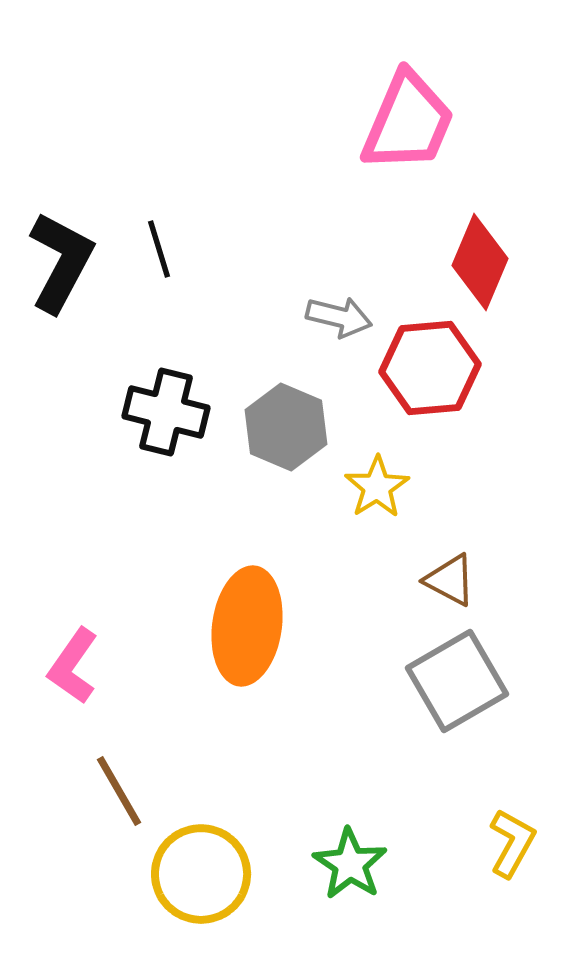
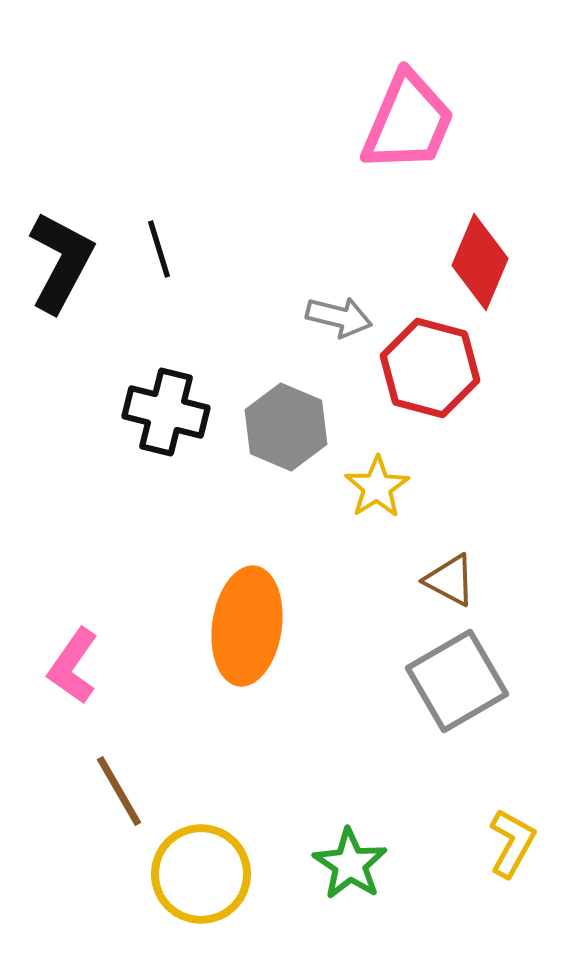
red hexagon: rotated 20 degrees clockwise
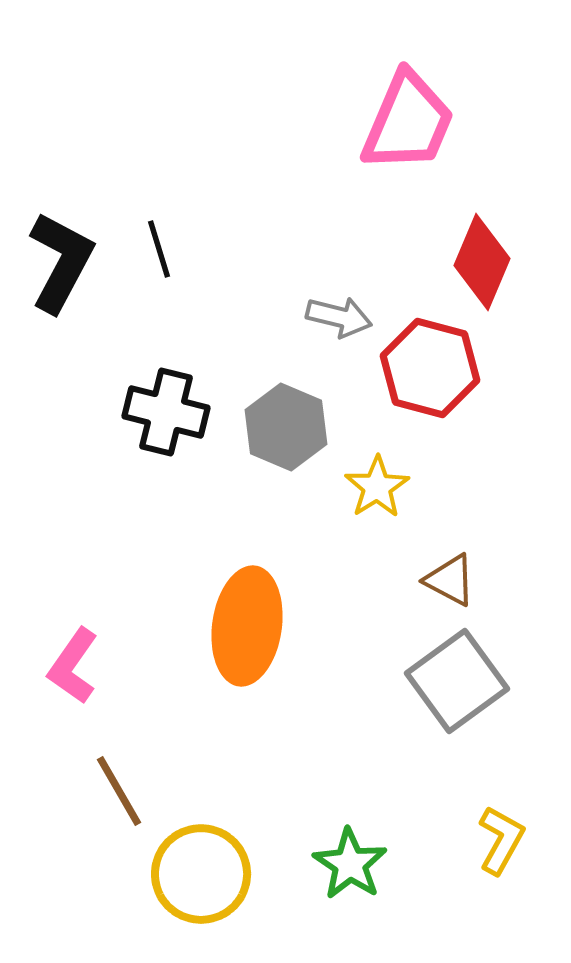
red diamond: moved 2 px right
gray square: rotated 6 degrees counterclockwise
yellow L-shape: moved 11 px left, 3 px up
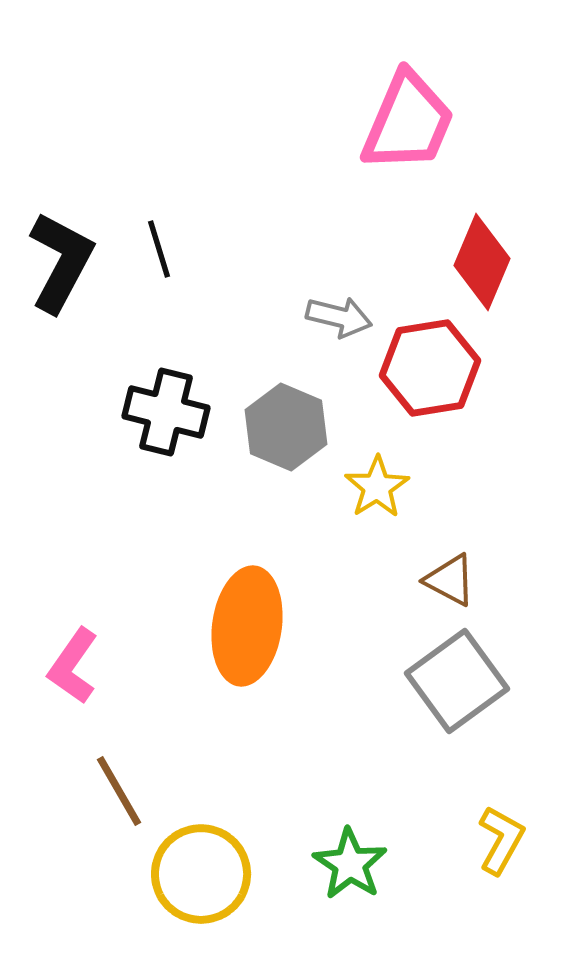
red hexagon: rotated 24 degrees counterclockwise
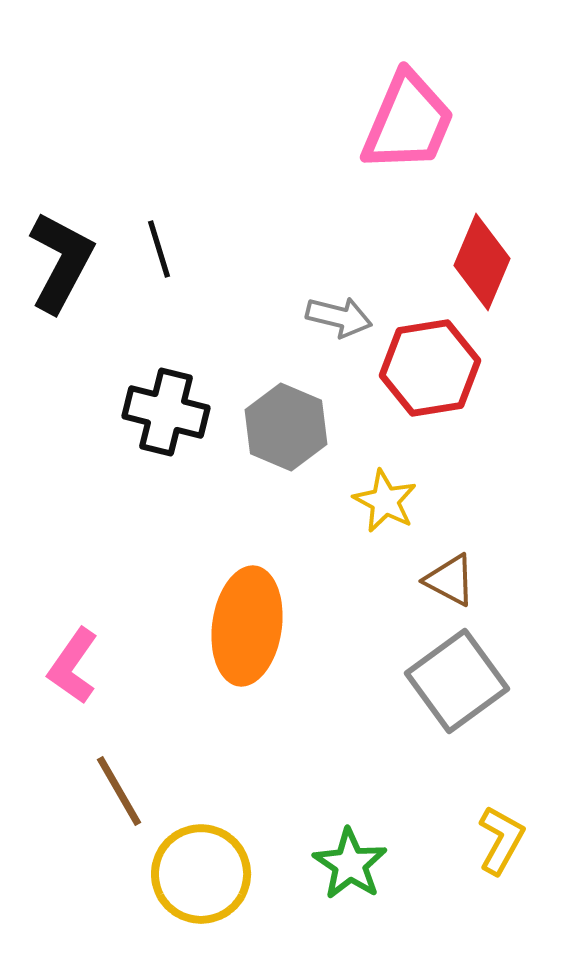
yellow star: moved 8 px right, 14 px down; rotated 12 degrees counterclockwise
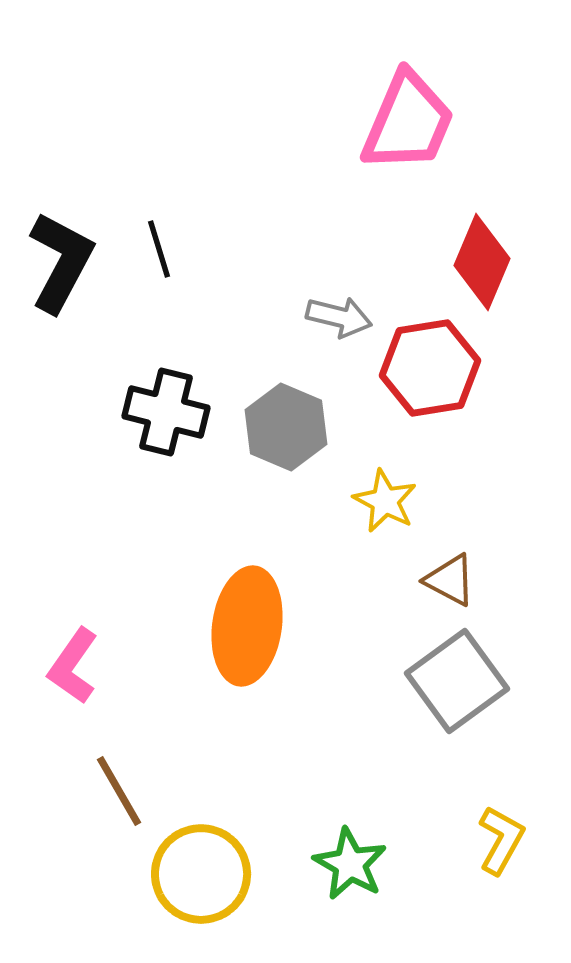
green star: rotated 4 degrees counterclockwise
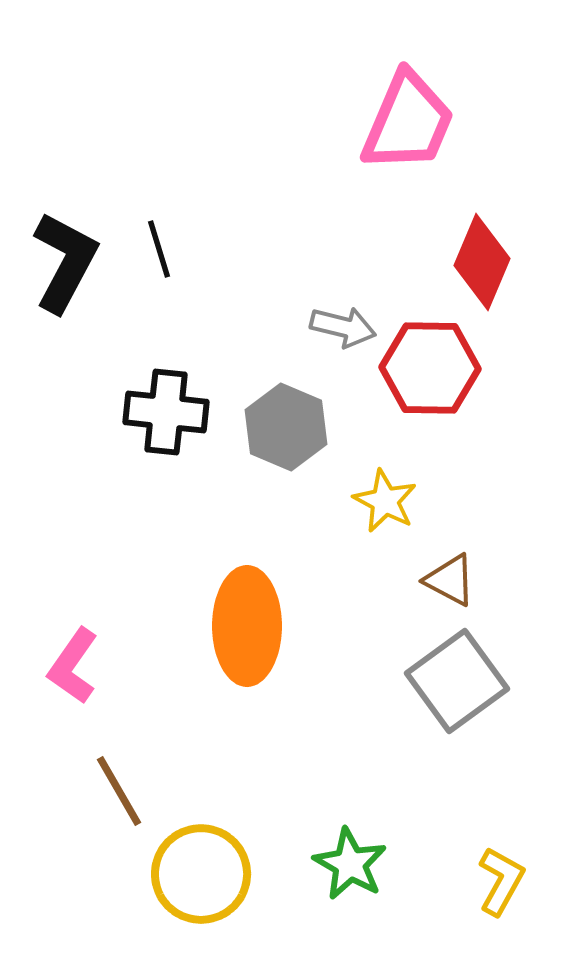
black L-shape: moved 4 px right
gray arrow: moved 4 px right, 10 px down
red hexagon: rotated 10 degrees clockwise
black cross: rotated 8 degrees counterclockwise
orange ellipse: rotated 8 degrees counterclockwise
yellow L-shape: moved 41 px down
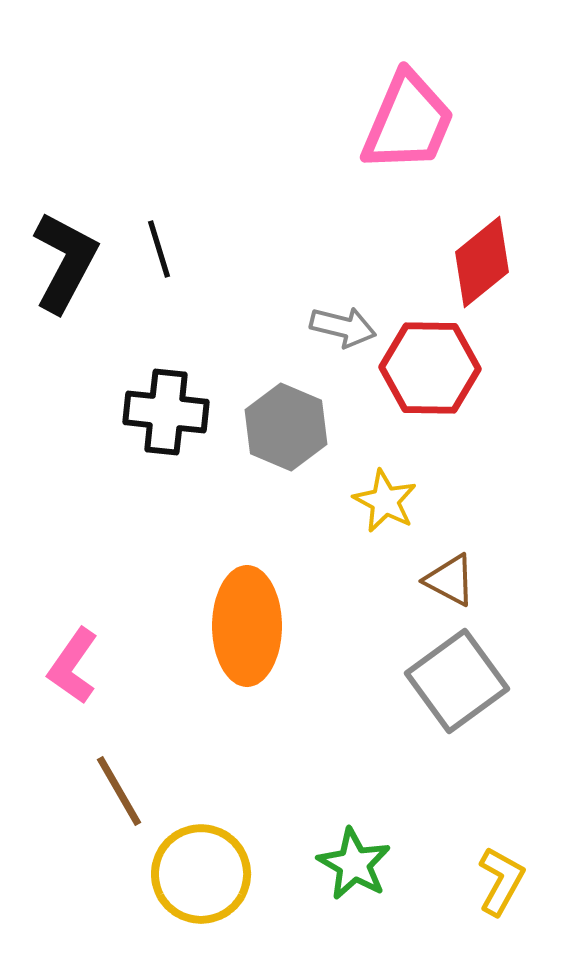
red diamond: rotated 28 degrees clockwise
green star: moved 4 px right
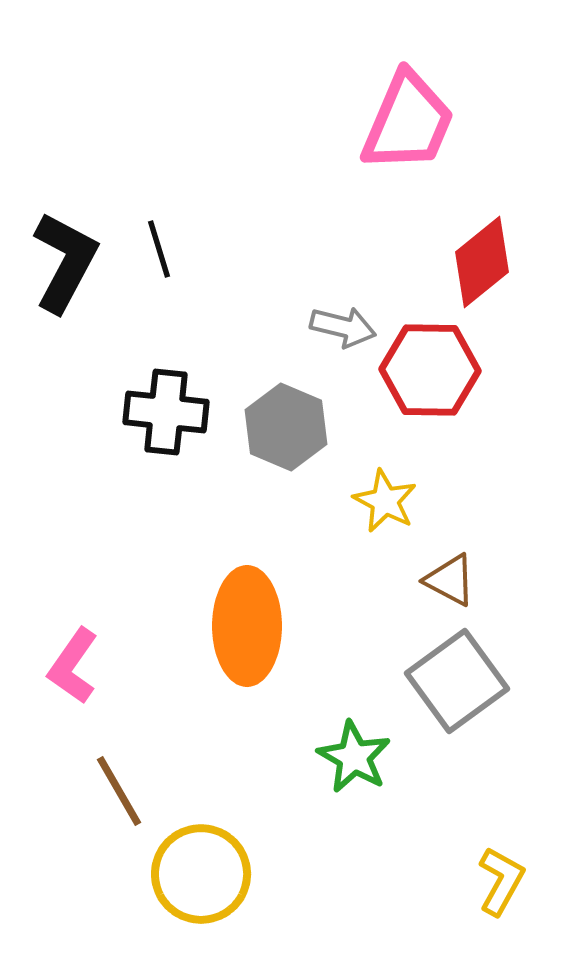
red hexagon: moved 2 px down
green star: moved 107 px up
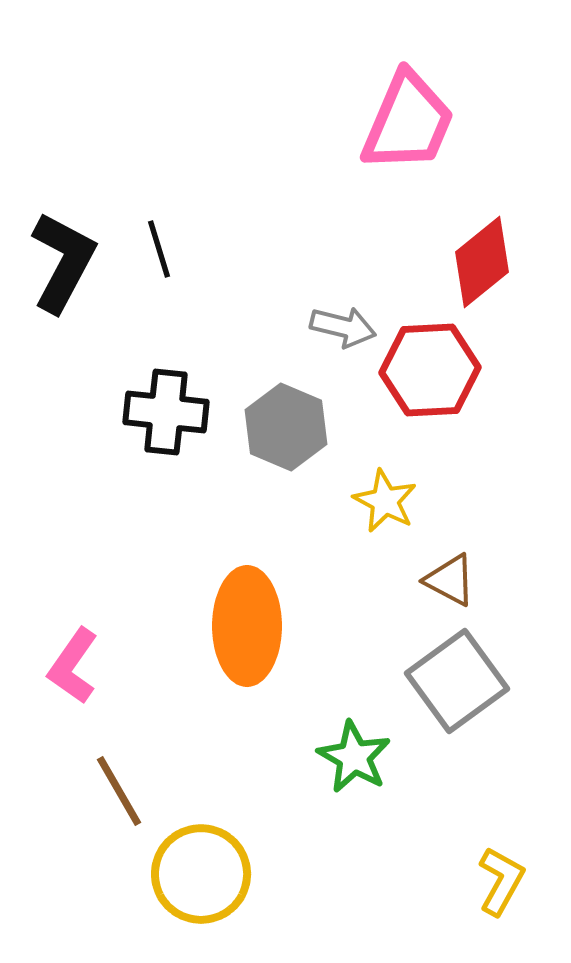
black L-shape: moved 2 px left
red hexagon: rotated 4 degrees counterclockwise
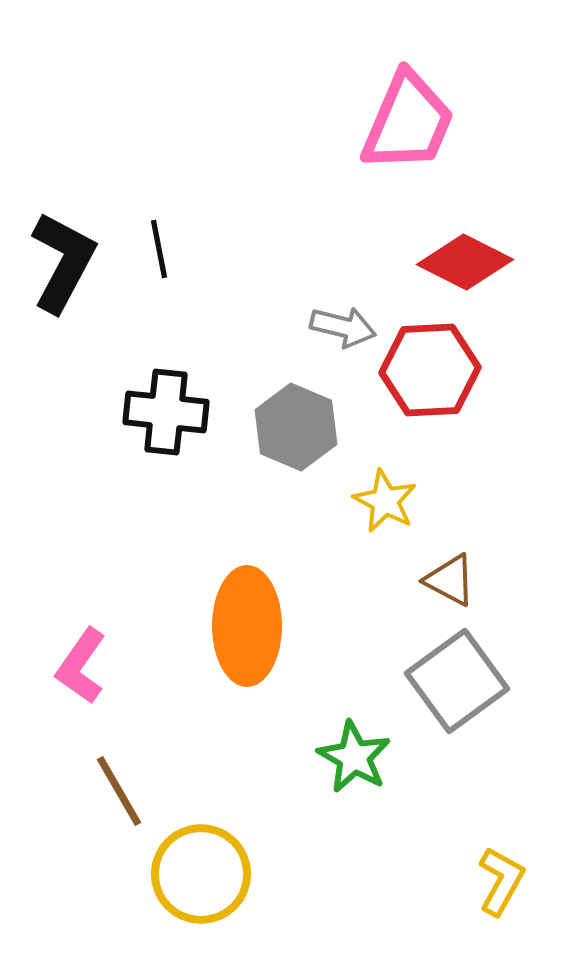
black line: rotated 6 degrees clockwise
red diamond: moved 17 px left; rotated 66 degrees clockwise
gray hexagon: moved 10 px right
pink L-shape: moved 8 px right
